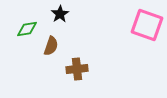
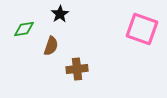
pink square: moved 5 px left, 4 px down
green diamond: moved 3 px left
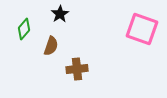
green diamond: rotated 40 degrees counterclockwise
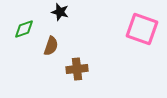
black star: moved 2 px up; rotated 24 degrees counterclockwise
green diamond: rotated 30 degrees clockwise
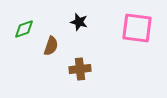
black star: moved 19 px right, 10 px down
pink square: moved 5 px left, 1 px up; rotated 12 degrees counterclockwise
brown cross: moved 3 px right
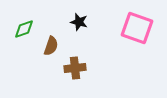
pink square: rotated 12 degrees clockwise
brown cross: moved 5 px left, 1 px up
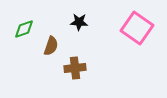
black star: rotated 12 degrees counterclockwise
pink square: rotated 16 degrees clockwise
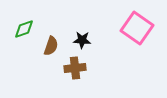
black star: moved 3 px right, 18 px down
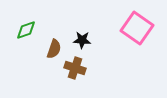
green diamond: moved 2 px right, 1 px down
brown semicircle: moved 3 px right, 3 px down
brown cross: rotated 25 degrees clockwise
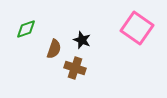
green diamond: moved 1 px up
black star: rotated 18 degrees clockwise
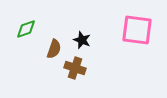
pink square: moved 2 px down; rotated 28 degrees counterclockwise
